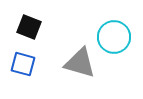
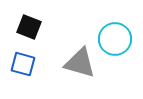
cyan circle: moved 1 px right, 2 px down
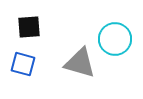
black square: rotated 25 degrees counterclockwise
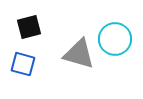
black square: rotated 10 degrees counterclockwise
gray triangle: moved 1 px left, 9 px up
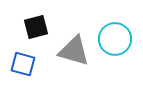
black square: moved 7 px right
gray triangle: moved 5 px left, 3 px up
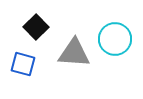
black square: rotated 30 degrees counterclockwise
gray triangle: moved 2 px down; rotated 12 degrees counterclockwise
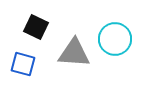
black square: rotated 20 degrees counterclockwise
